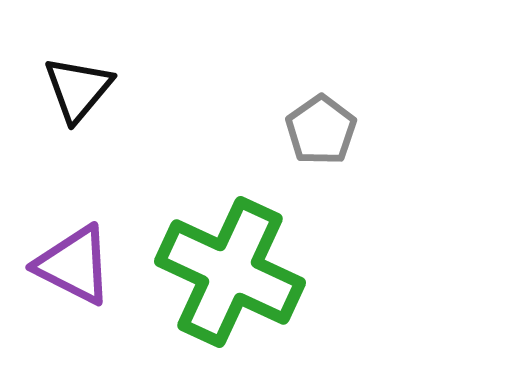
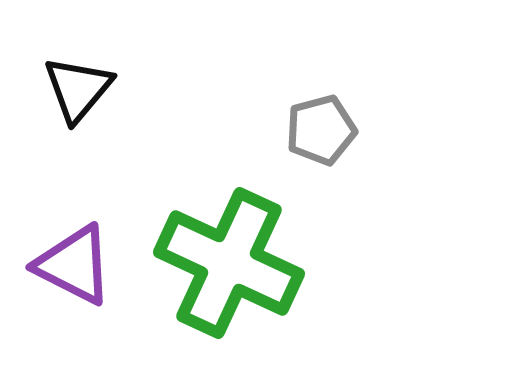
gray pentagon: rotated 20 degrees clockwise
green cross: moved 1 px left, 9 px up
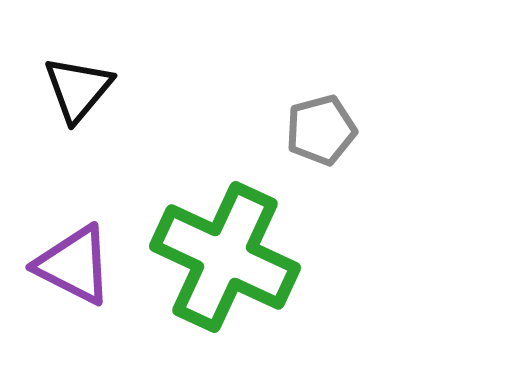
green cross: moved 4 px left, 6 px up
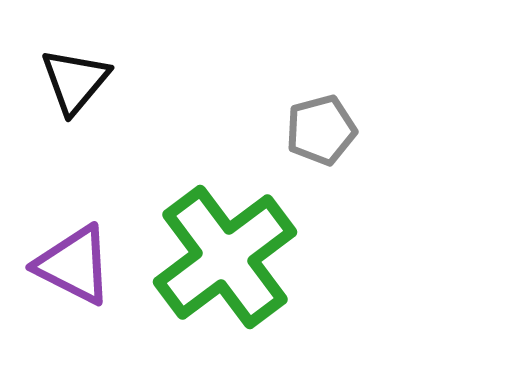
black triangle: moved 3 px left, 8 px up
green cross: rotated 28 degrees clockwise
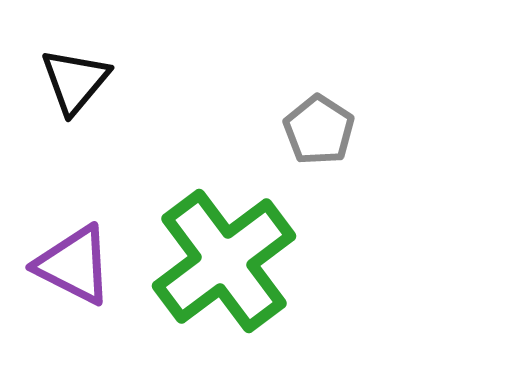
gray pentagon: moved 2 px left; rotated 24 degrees counterclockwise
green cross: moved 1 px left, 4 px down
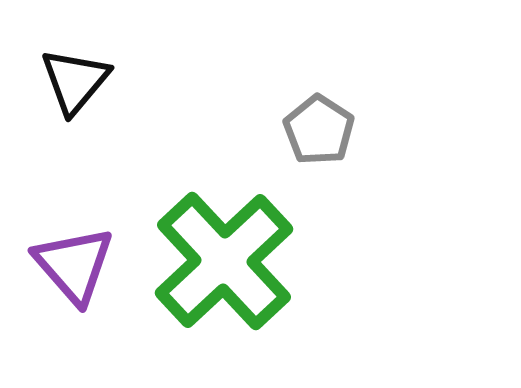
green cross: rotated 6 degrees counterclockwise
purple triangle: rotated 22 degrees clockwise
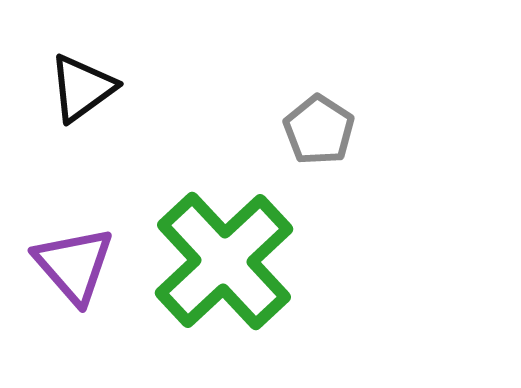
black triangle: moved 7 px right, 7 px down; rotated 14 degrees clockwise
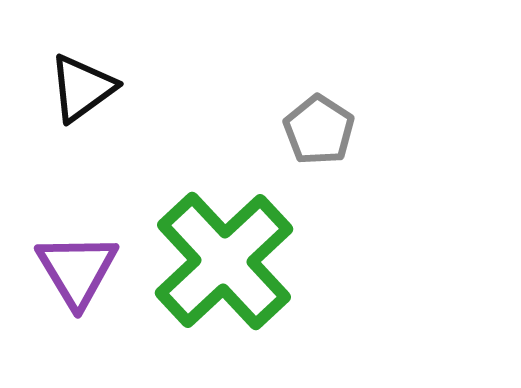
purple triangle: moved 3 px right, 5 px down; rotated 10 degrees clockwise
